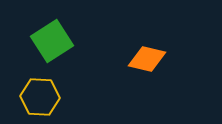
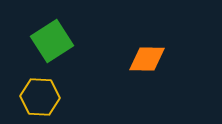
orange diamond: rotated 12 degrees counterclockwise
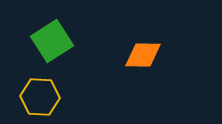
orange diamond: moved 4 px left, 4 px up
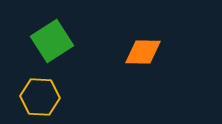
orange diamond: moved 3 px up
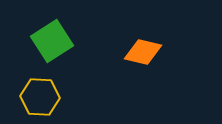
orange diamond: rotated 12 degrees clockwise
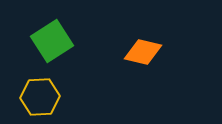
yellow hexagon: rotated 6 degrees counterclockwise
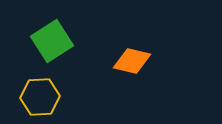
orange diamond: moved 11 px left, 9 px down
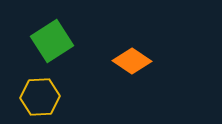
orange diamond: rotated 21 degrees clockwise
